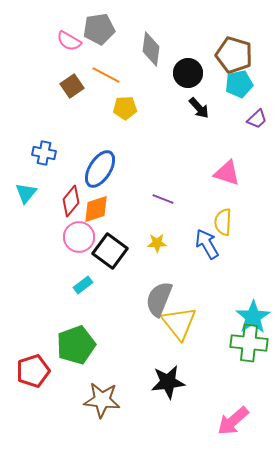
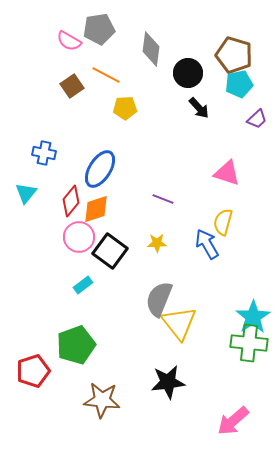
yellow semicircle: rotated 12 degrees clockwise
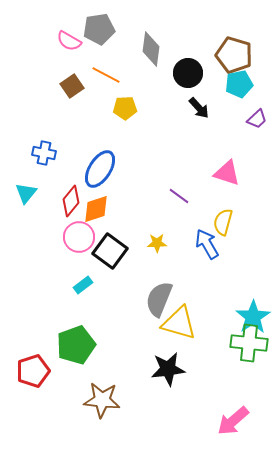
purple line: moved 16 px right, 3 px up; rotated 15 degrees clockwise
yellow triangle: rotated 36 degrees counterclockwise
black star: moved 13 px up
